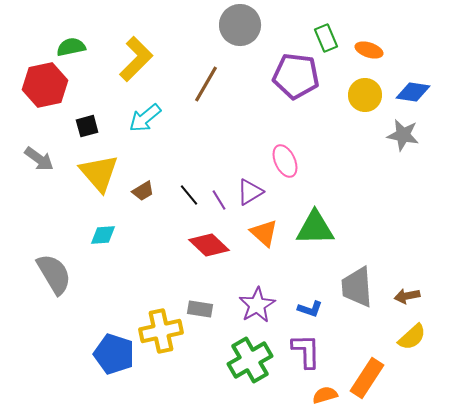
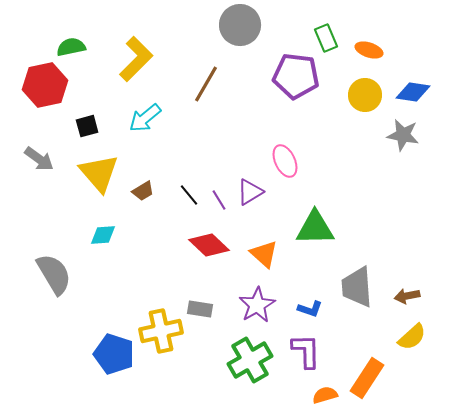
orange triangle: moved 21 px down
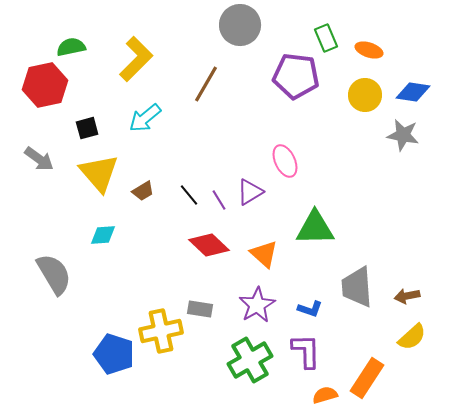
black square: moved 2 px down
